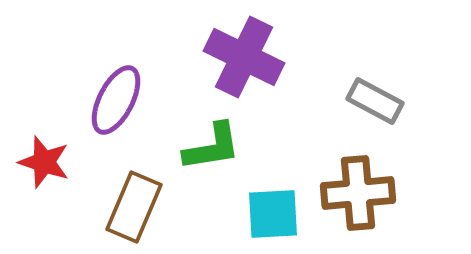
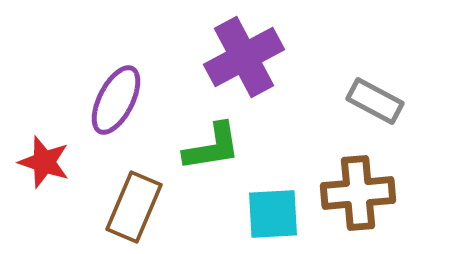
purple cross: rotated 36 degrees clockwise
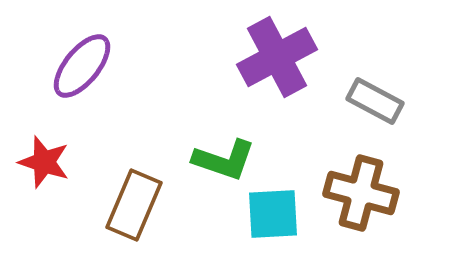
purple cross: moved 33 px right
purple ellipse: moved 34 px left, 34 px up; rotated 12 degrees clockwise
green L-shape: moved 12 px right, 13 px down; rotated 28 degrees clockwise
brown cross: moved 3 px right; rotated 20 degrees clockwise
brown rectangle: moved 2 px up
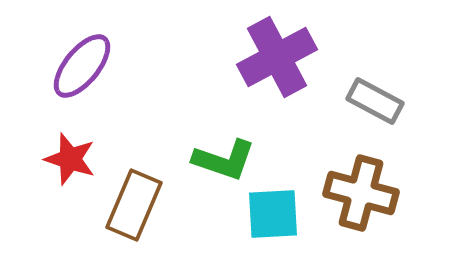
red star: moved 26 px right, 3 px up
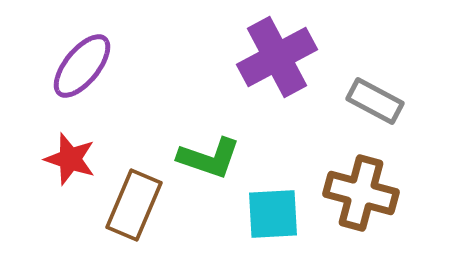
green L-shape: moved 15 px left, 2 px up
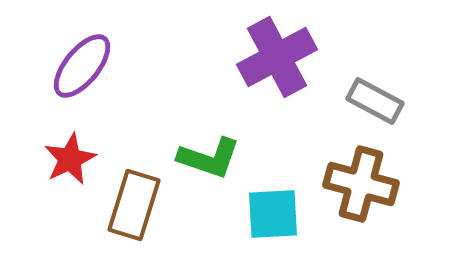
red star: rotated 28 degrees clockwise
brown cross: moved 9 px up
brown rectangle: rotated 6 degrees counterclockwise
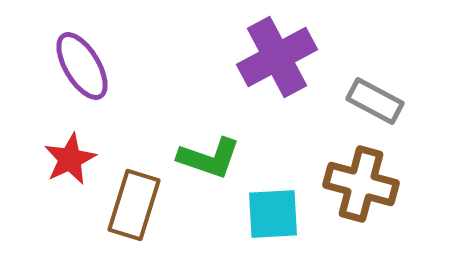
purple ellipse: rotated 70 degrees counterclockwise
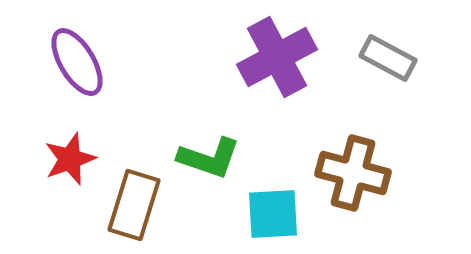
purple ellipse: moved 5 px left, 4 px up
gray rectangle: moved 13 px right, 43 px up
red star: rotated 6 degrees clockwise
brown cross: moved 8 px left, 11 px up
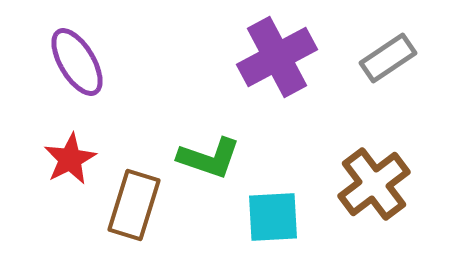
gray rectangle: rotated 62 degrees counterclockwise
red star: rotated 8 degrees counterclockwise
brown cross: moved 21 px right, 11 px down; rotated 38 degrees clockwise
cyan square: moved 3 px down
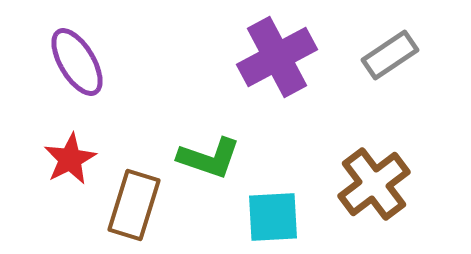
gray rectangle: moved 2 px right, 3 px up
